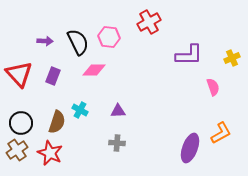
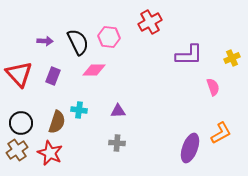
red cross: moved 1 px right
cyan cross: moved 1 px left; rotated 21 degrees counterclockwise
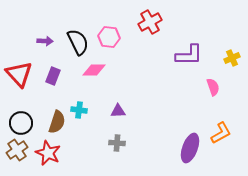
red star: moved 2 px left
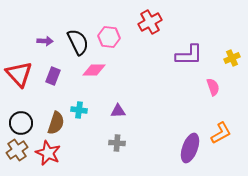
brown semicircle: moved 1 px left, 1 px down
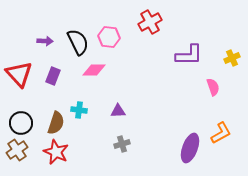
gray cross: moved 5 px right, 1 px down; rotated 21 degrees counterclockwise
red star: moved 8 px right, 1 px up
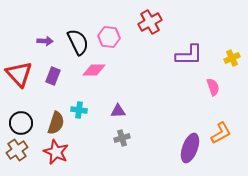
gray cross: moved 6 px up
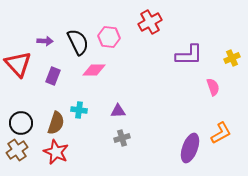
red triangle: moved 1 px left, 10 px up
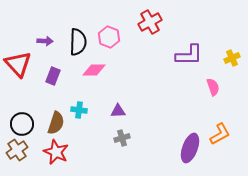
pink hexagon: rotated 15 degrees clockwise
black semicircle: rotated 28 degrees clockwise
black circle: moved 1 px right, 1 px down
orange L-shape: moved 1 px left, 1 px down
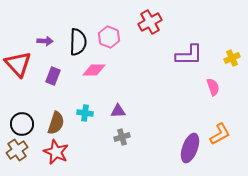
cyan cross: moved 6 px right, 3 px down
gray cross: moved 1 px up
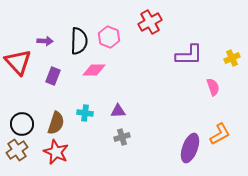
black semicircle: moved 1 px right, 1 px up
red triangle: moved 2 px up
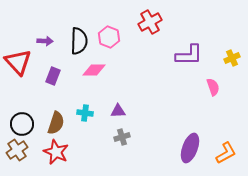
orange L-shape: moved 6 px right, 19 px down
